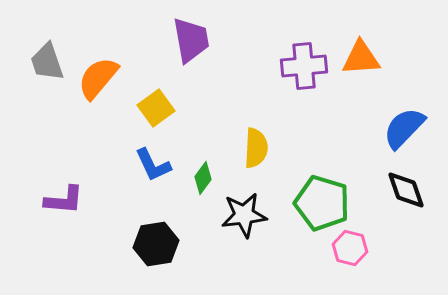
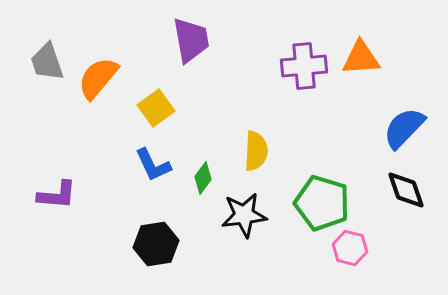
yellow semicircle: moved 3 px down
purple L-shape: moved 7 px left, 5 px up
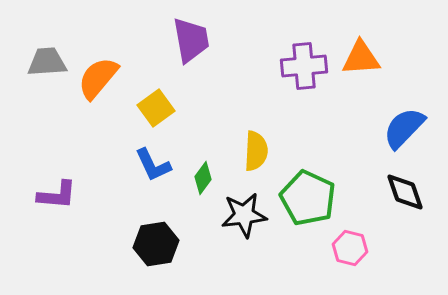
gray trapezoid: rotated 105 degrees clockwise
black diamond: moved 1 px left, 2 px down
green pentagon: moved 14 px left, 5 px up; rotated 8 degrees clockwise
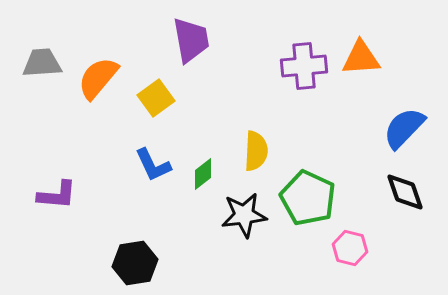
gray trapezoid: moved 5 px left, 1 px down
yellow square: moved 10 px up
green diamond: moved 4 px up; rotated 16 degrees clockwise
black hexagon: moved 21 px left, 19 px down
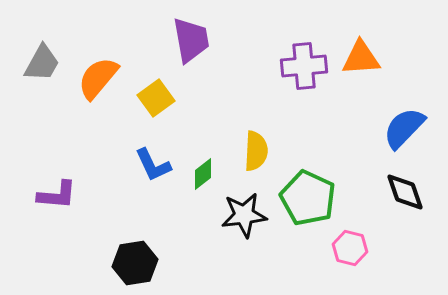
gray trapezoid: rotated 123 degrees clockwise
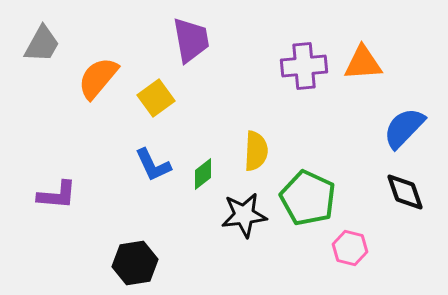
orange triangle: moved 2 px right, 5 px down
gray trapezoid: moved 19 px up
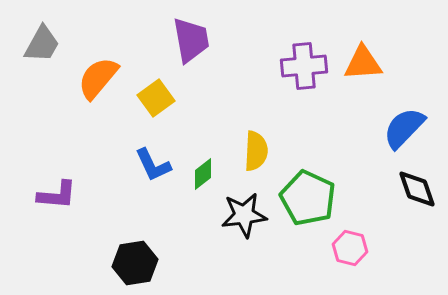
black diamond: moved 12 px right, 3 px up
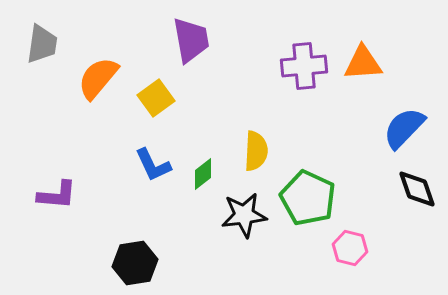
gray trapezoid: rotated 21 degrees counterclockwise
